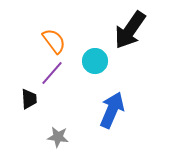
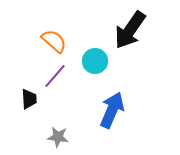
orange semicircle: rotated 12 degrees counterclockwise
purple line: moved 3 px right, 3 px down
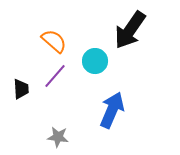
black trapezoid: moved 8 px left, 10 px up
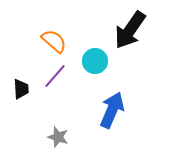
gray star: rotated 10 degrees clockwise
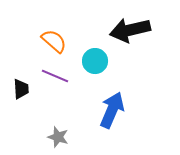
black arrow: rotated 42 degrees clockwise
purple line: rotated 72 degrees clockwise
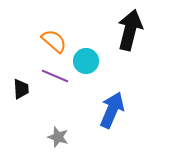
black arrow: rotated 117 degrees clockwise
cyan circle: moved 9 px left
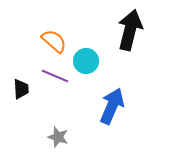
blue arrow: moved 4 px up
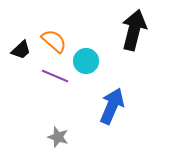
black arrow: moved 4 px right
black trapezoid: moved 39 px up; rotated 50 degrees clockwise
